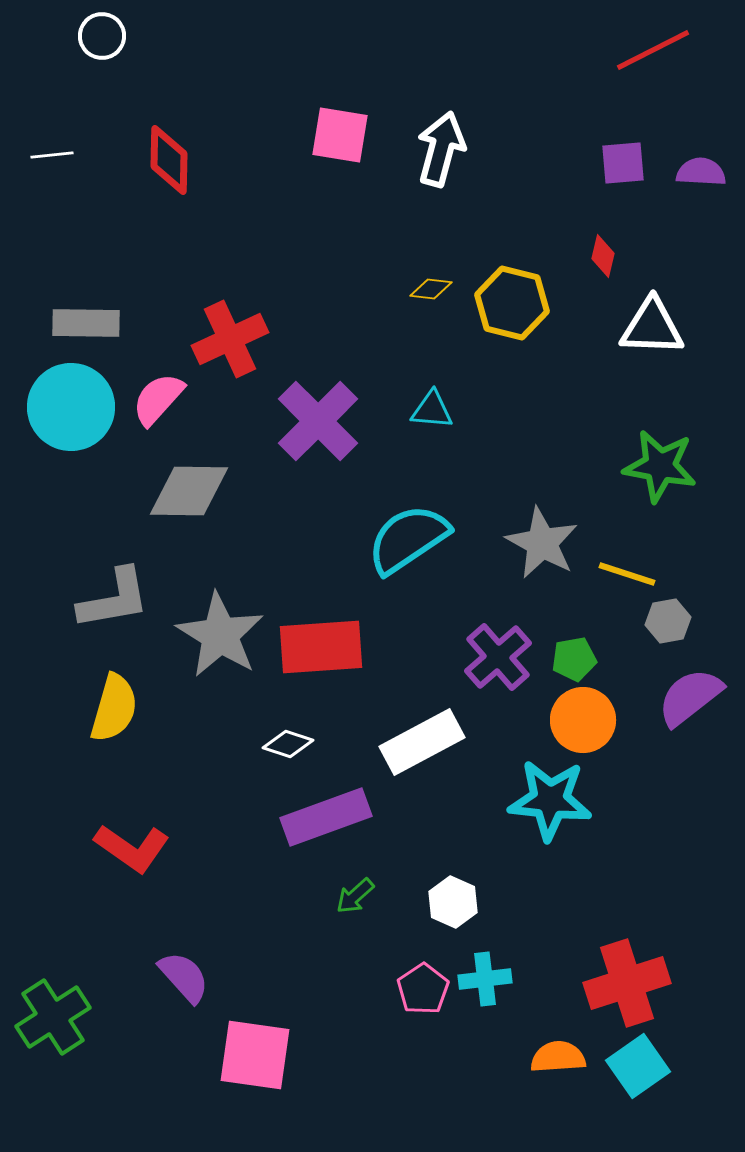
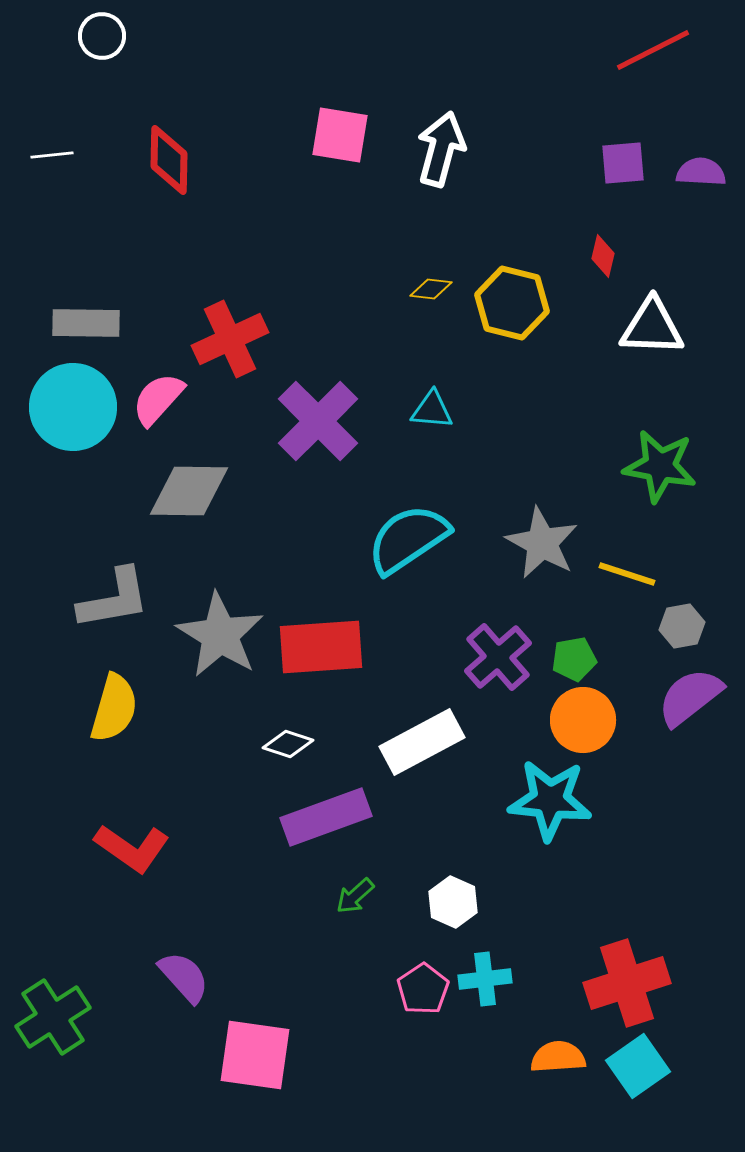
cyan circle at (71, 407): moved 2 px right
gray hexagon at (668, 621): moved 14 px right, 5 px down
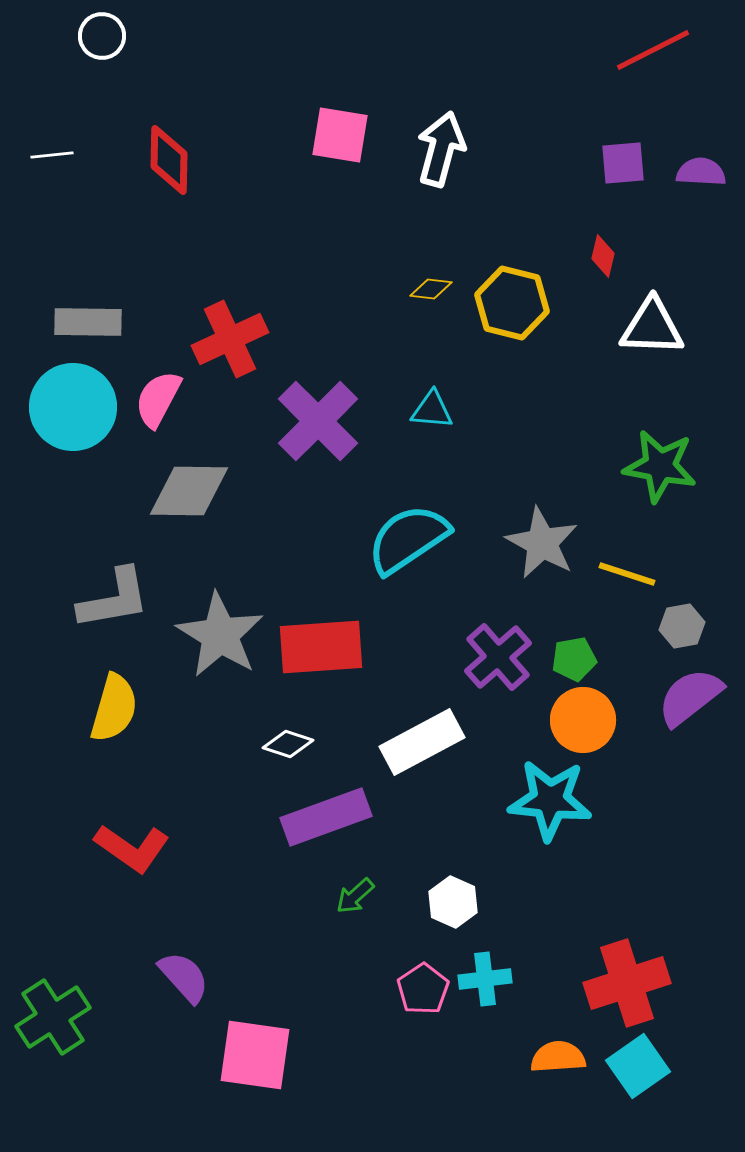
gray rectangle at (86, 323): moved 2 px right, 1 px up
pink semicircle at (158, 399): rotated 14 degrees counterclockwise
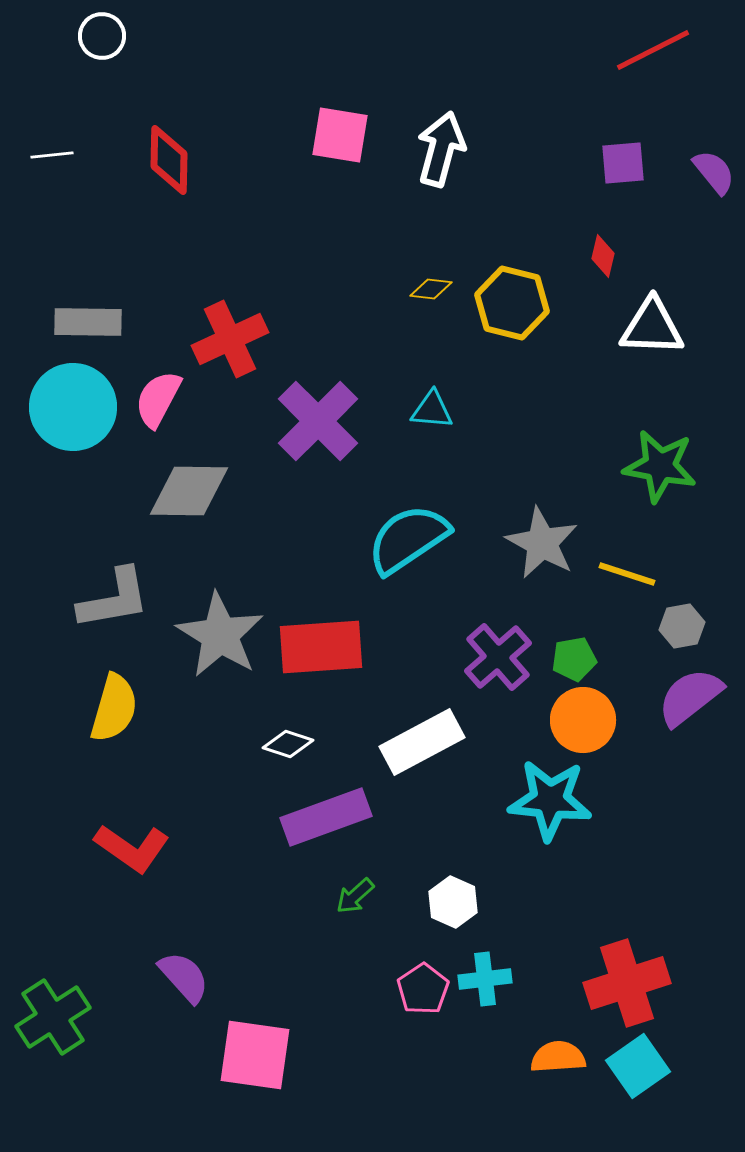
purple semicircle at (701, 172): moved 13 px right; rotated 48 degrees clockwise
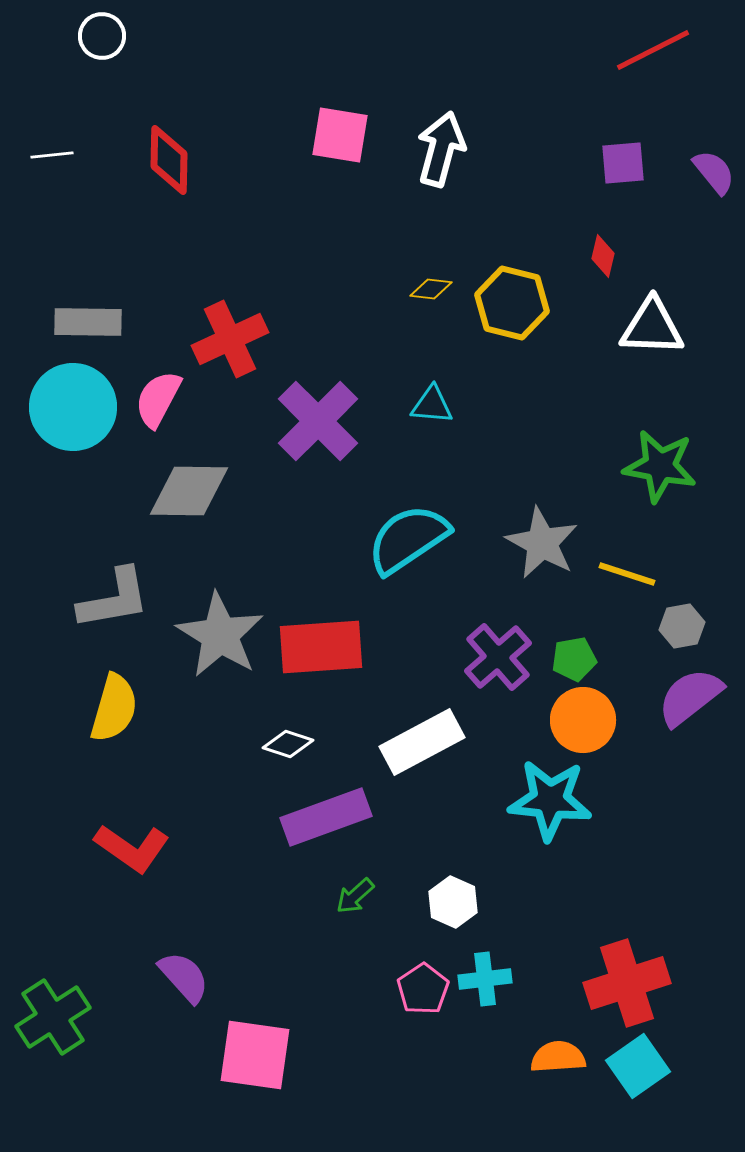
cyan triangle at (432, 410): moved 5 px up
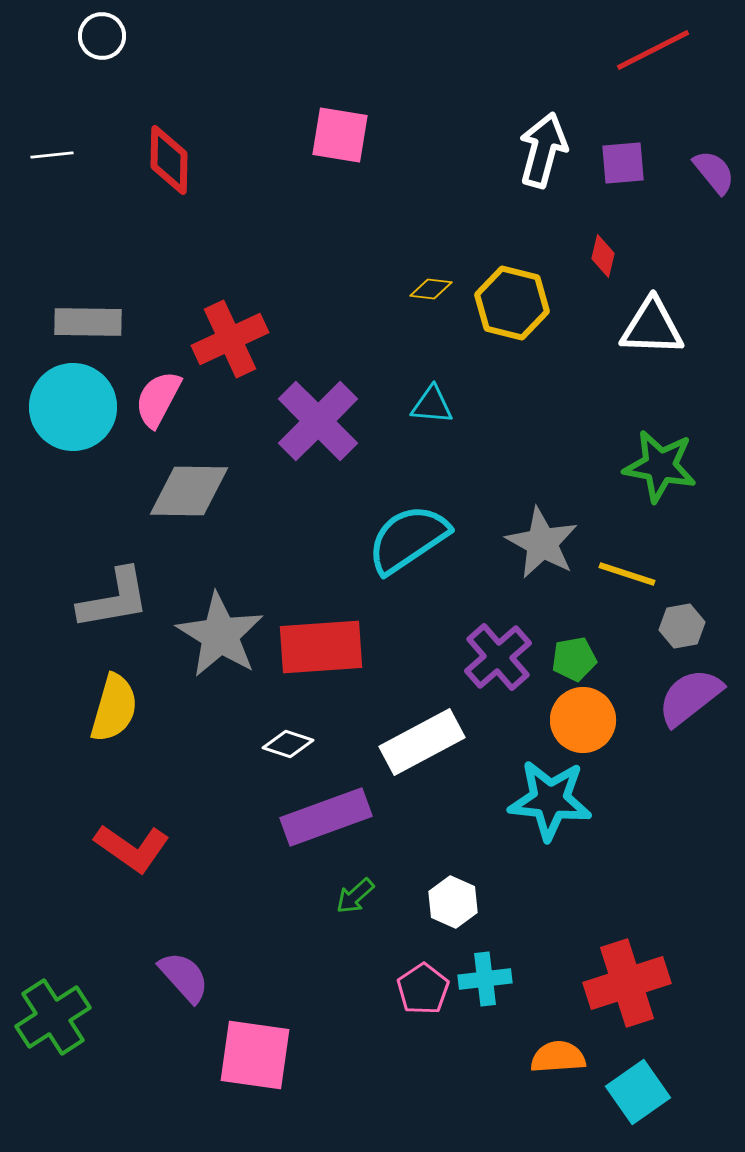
white arrow at (441, 149): moved 102 px right, 1 px down
cyan square at (638, 1066): moved 26 px down
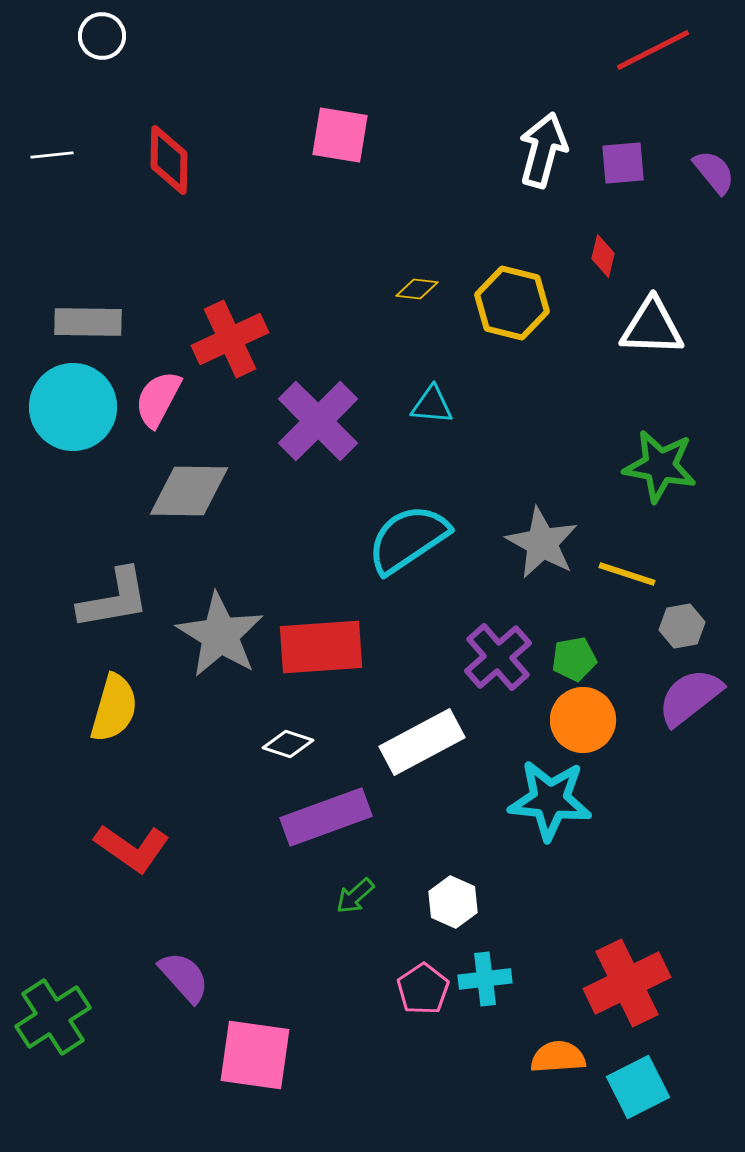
yellow diamond at (431, 289): moved 14 px left
red cross at (627, 983): rotated 8 degrees counterclockwise
cyan square at (638, 1092): moved 5 px up; rotated 8 degrees clockwise
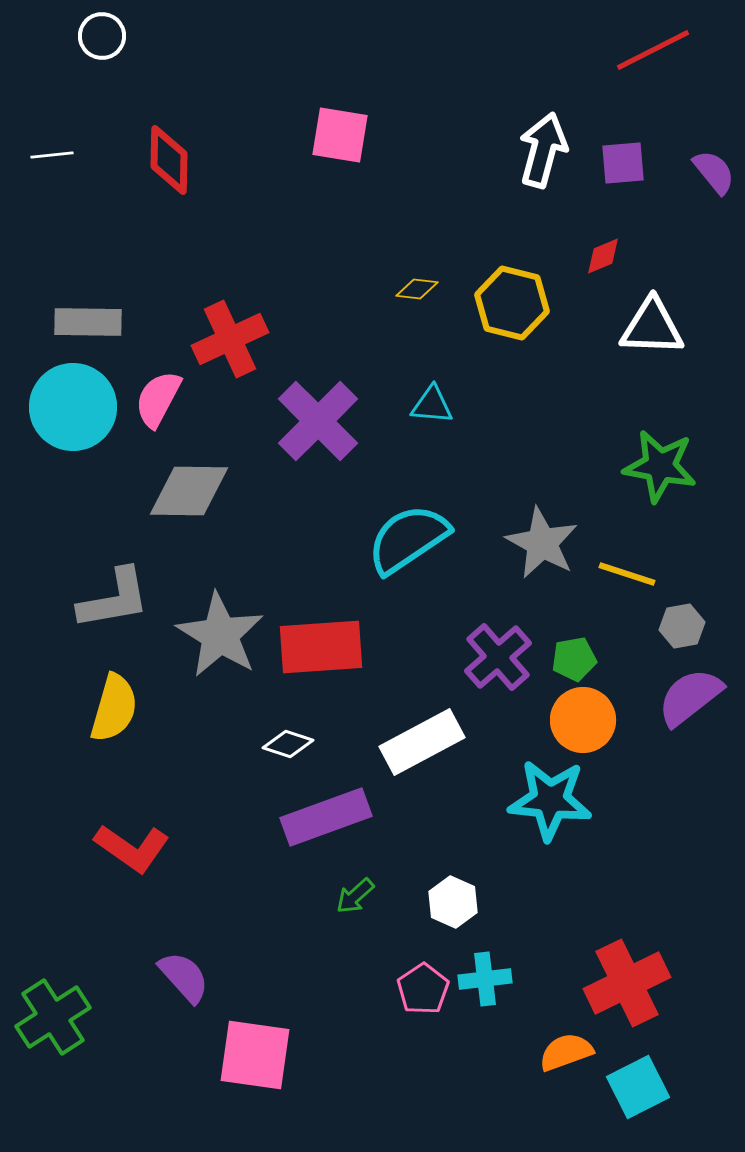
red diamond at (603, 256): rotated 54 degrees clockwise
orange semicircle at (558, 1057): moved 8 px right, 5 px up; rotated 16 degrees counterclockwise
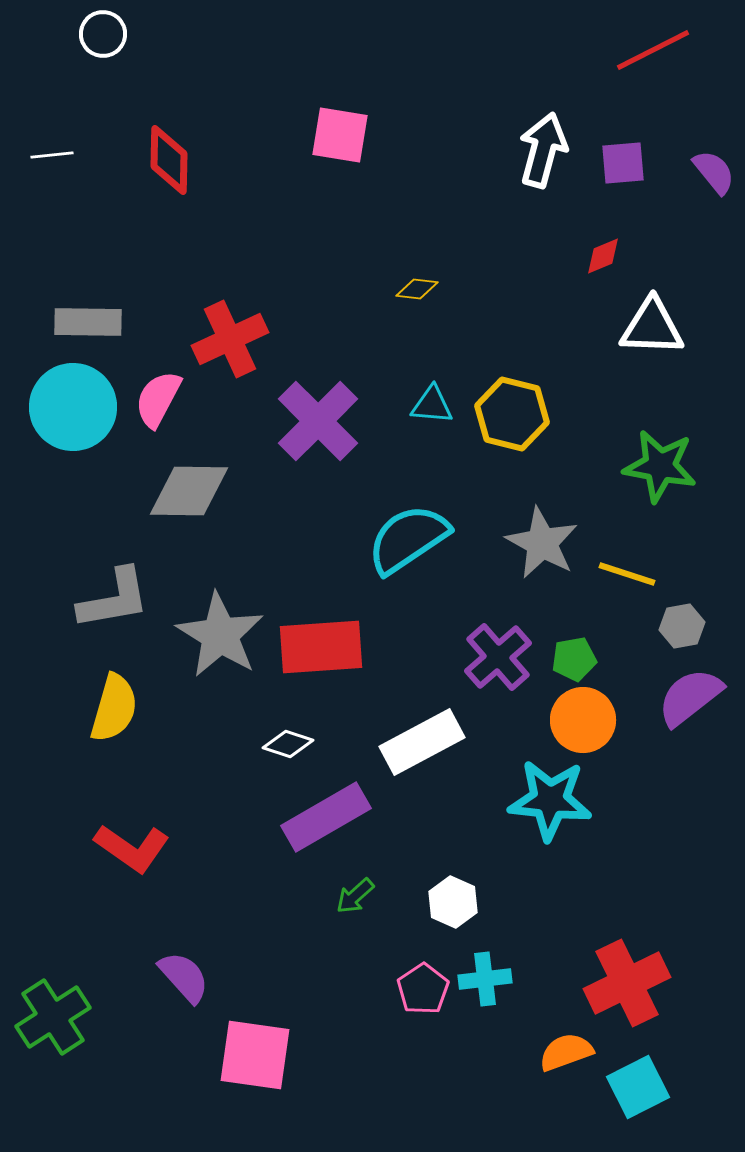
white circle at (102, 36): moved 1 px right, 2 px up
yellow hexagon at (512, 303): moved 111 px down
purple rectangle at (326, 817): rotated 10 degrees counterclockwise
